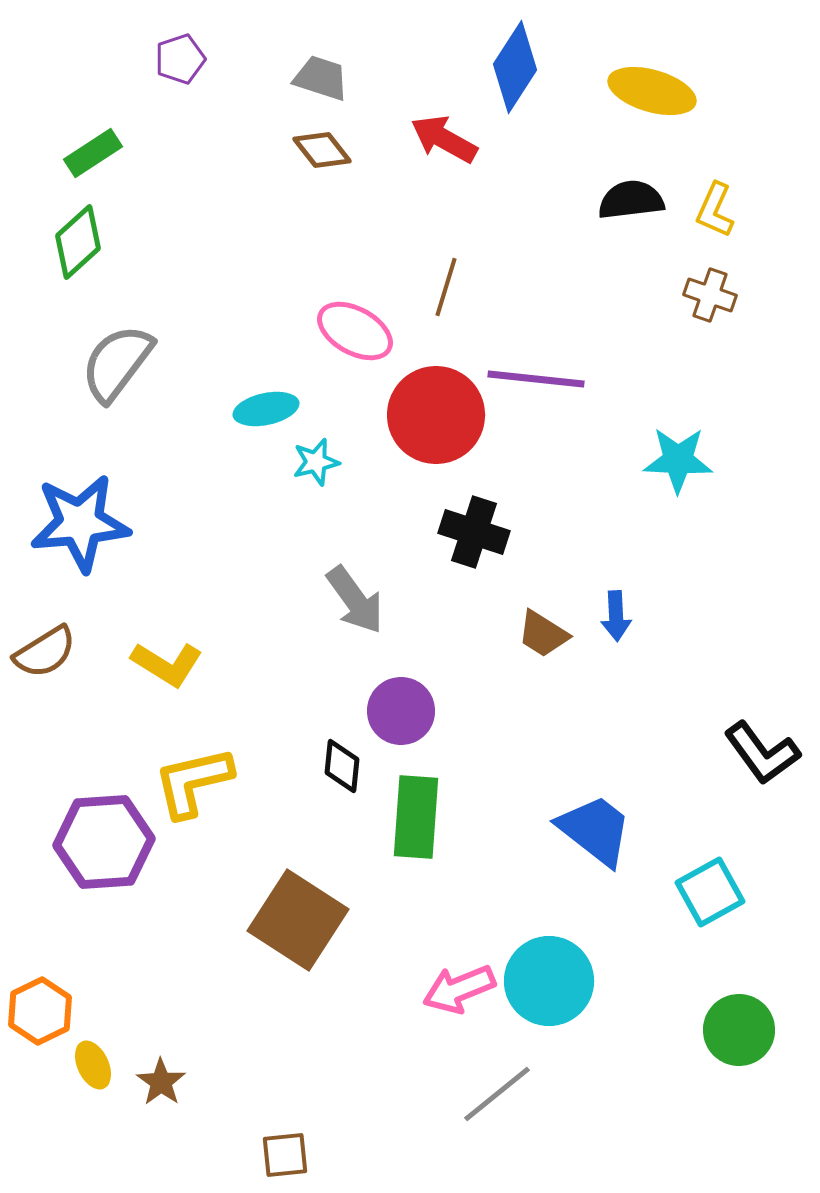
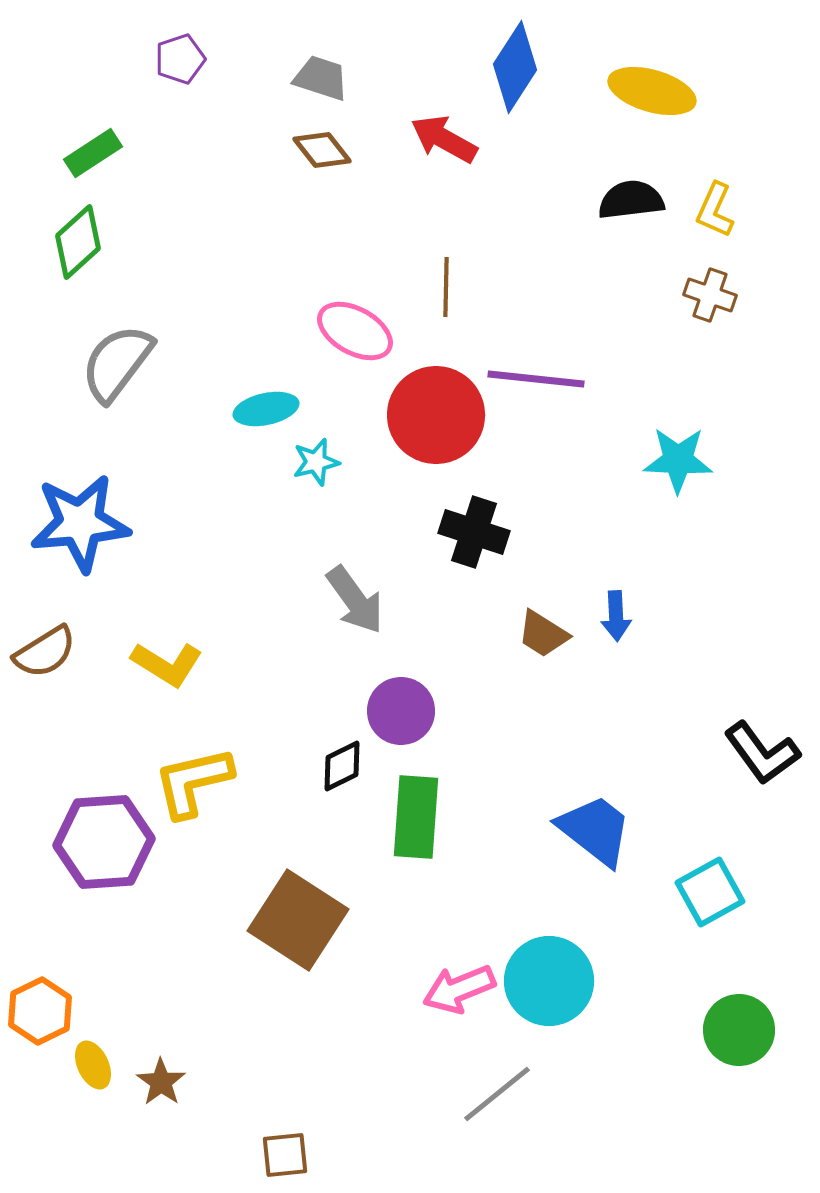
brown line at (446, 287): rotated 16 degrees counterclockwise
black diamond at (342, 766): rotated 58 degrees clockwise
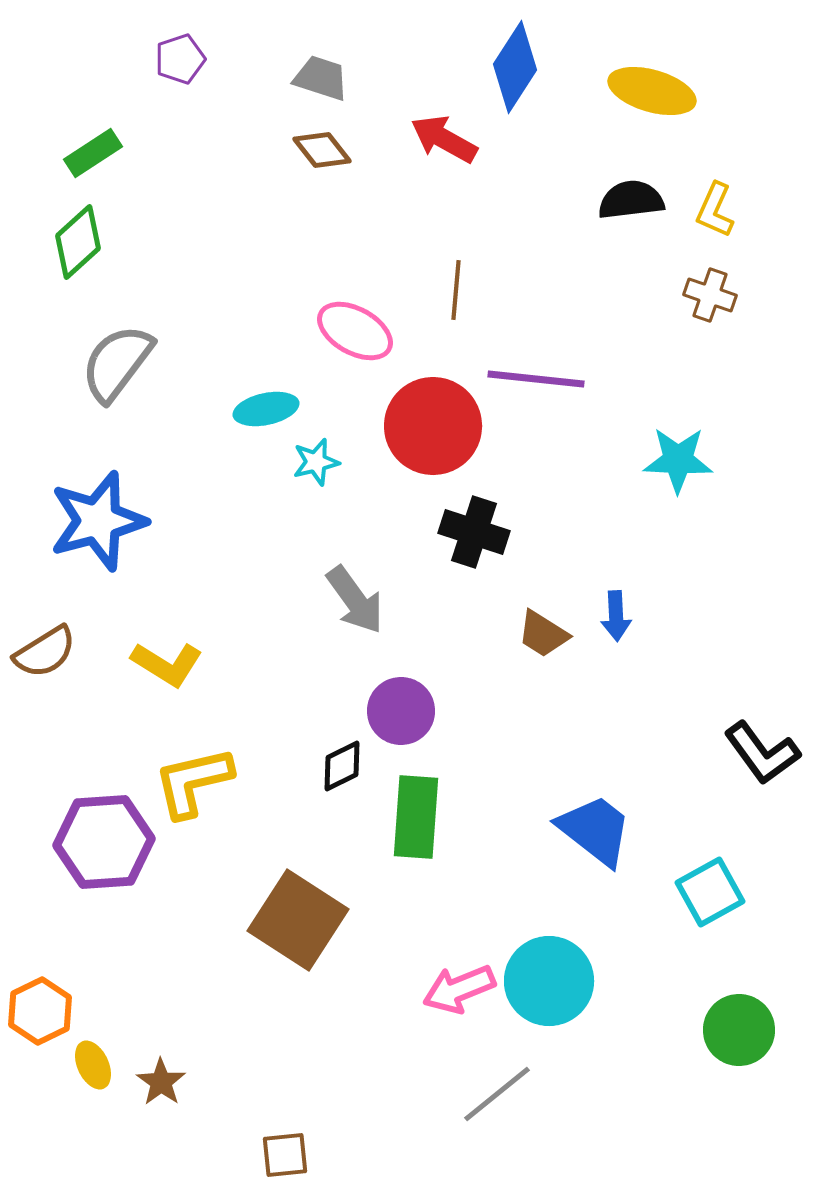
brown line at (446, 287): moved 10 px right, 3 px down; rotated 4 degrees clockwise
red circle at (436, 415): moved 3 px left, 11 px down
blue star at (80, 523): moved 18 px right, 2 px up; rotated 10 degrees counterclockwise
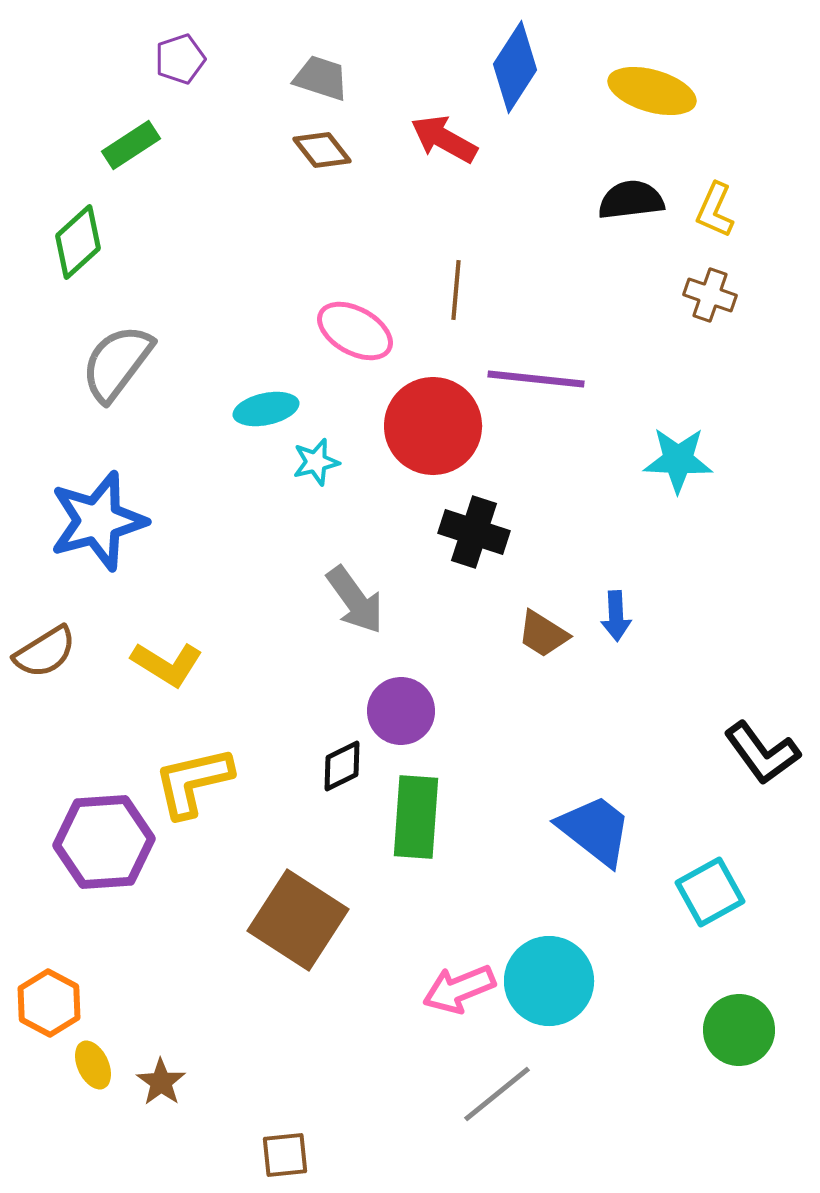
green rectangle at (93, 153): moved 38 px right, 8 px up
orange hexagon at (40, 1011): moved 9 px right, 8 px up; rotated 6 degrees counterclockwise
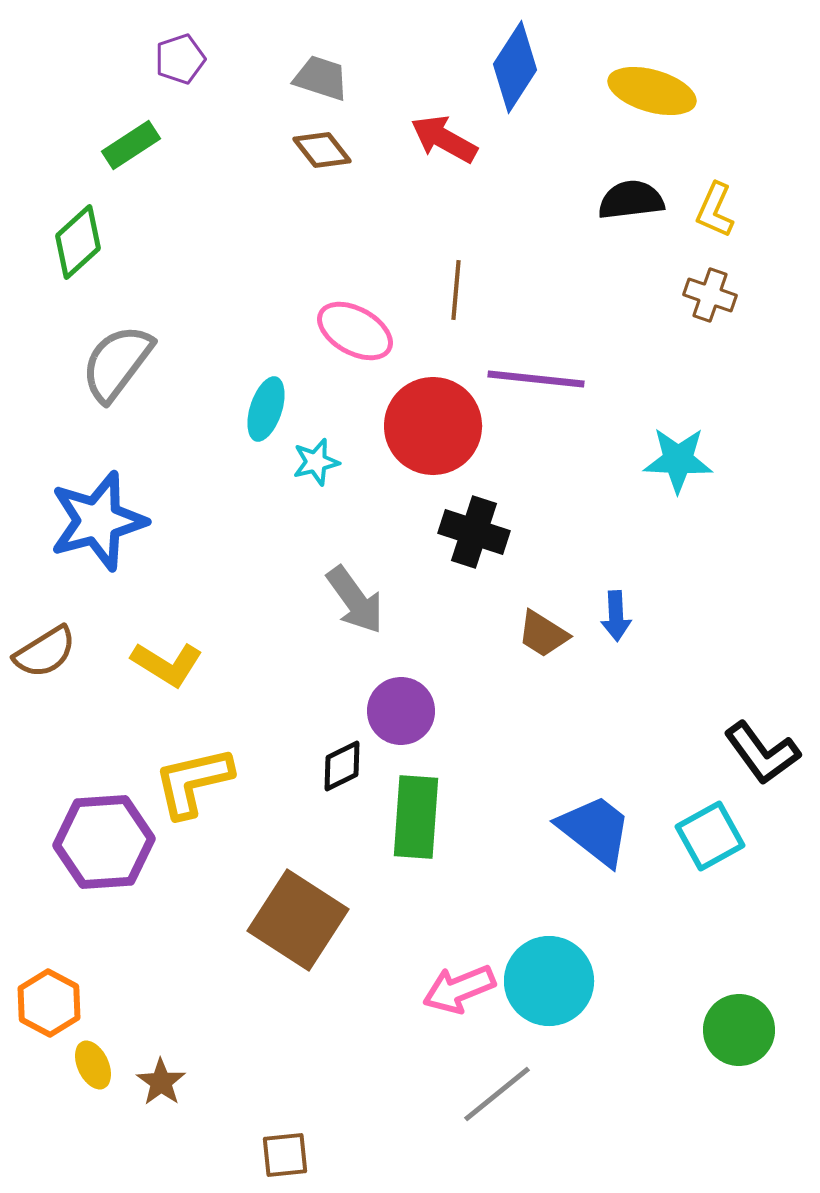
cyan ellipse at (266, 409): rotated 60 degrees counterclockwise
cyan square at (710, 892): moved 56 px up
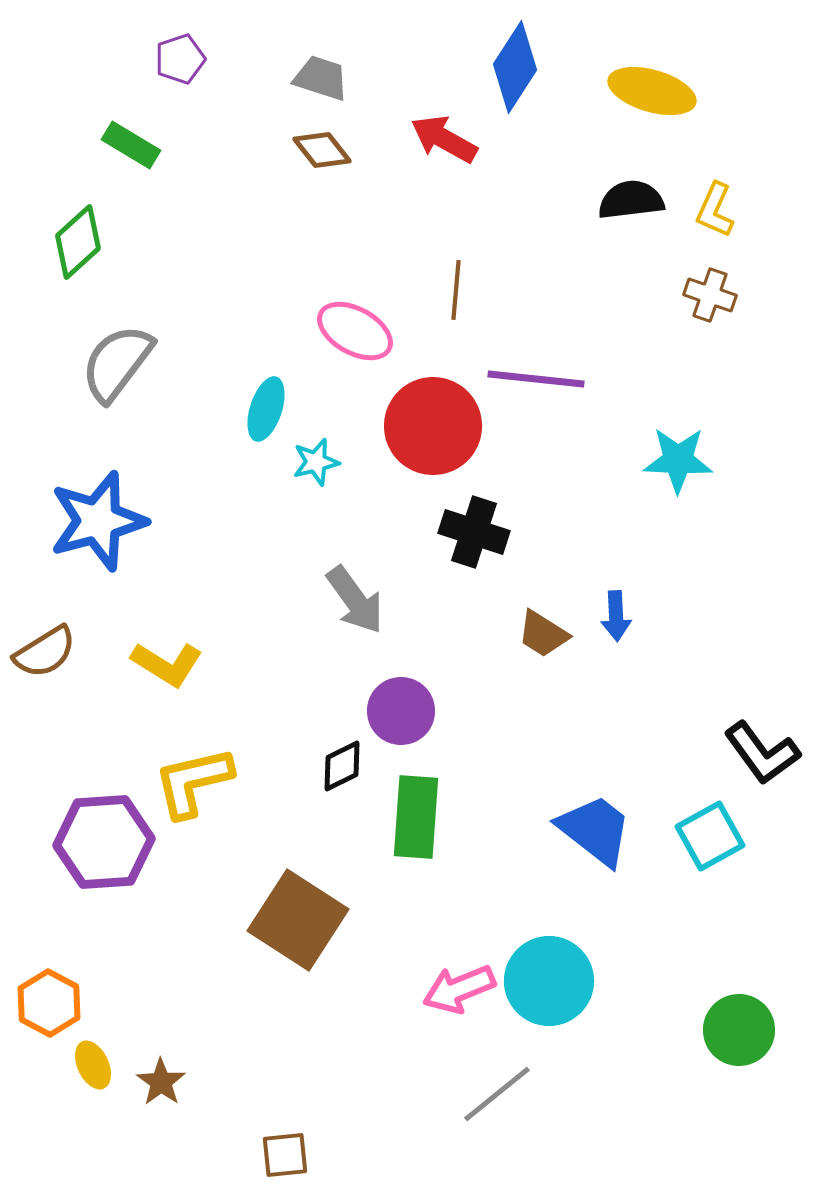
green rectangle at (131, 145): rotated 64 degrees clockwise
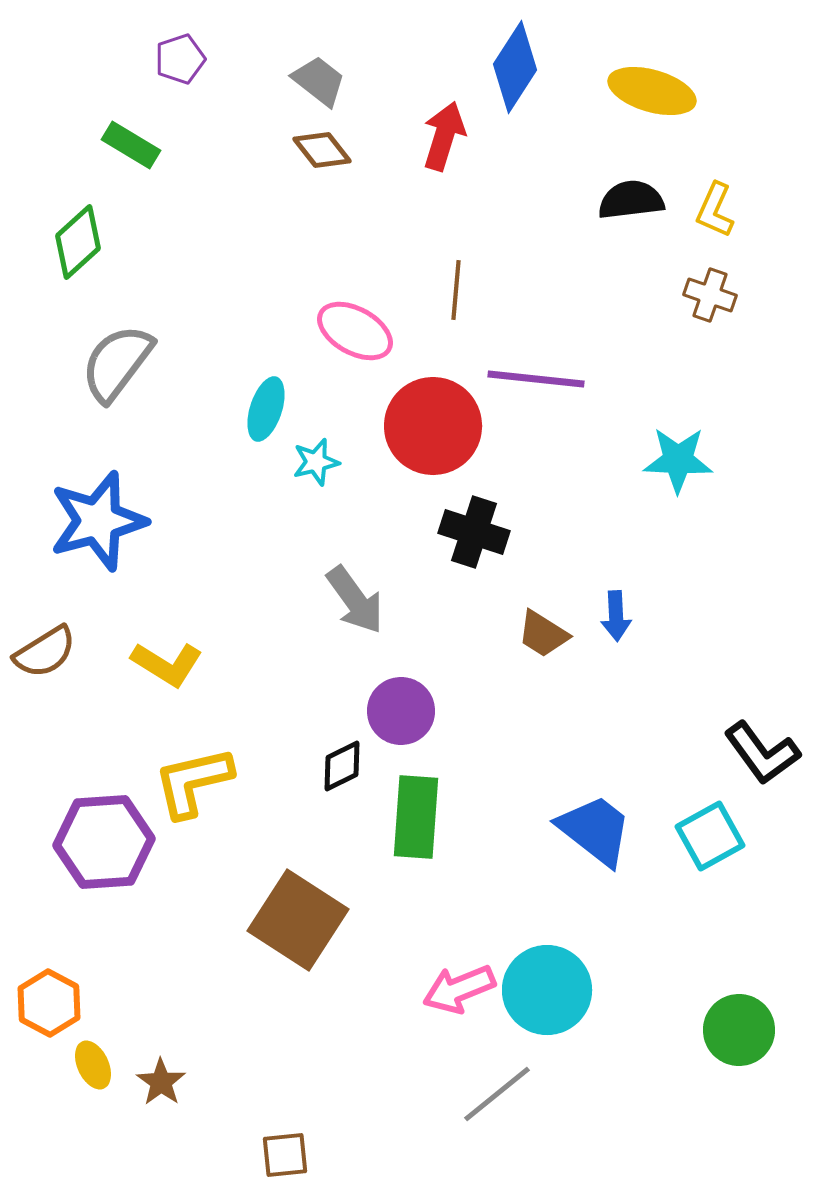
gray trapezoid at (321, 78): moved 2 px left, 3 px down; rotated 20 degrees clockwise
red arrow at (444, 139): moved 3 px up; rotated 78 degrees clockwise
cyan circle at (549, 981): moved 2 px left, 9 px down
